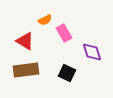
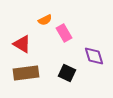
red triangle: moved 3 px left, 3 px down
purple diamond: moved 2 px right, 4 px down
brown rectangle: moved 3 px down
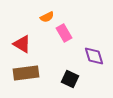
orange semicircle: moved 2 px right, 3 px up
black square: moved 3 px right, 6 px down
